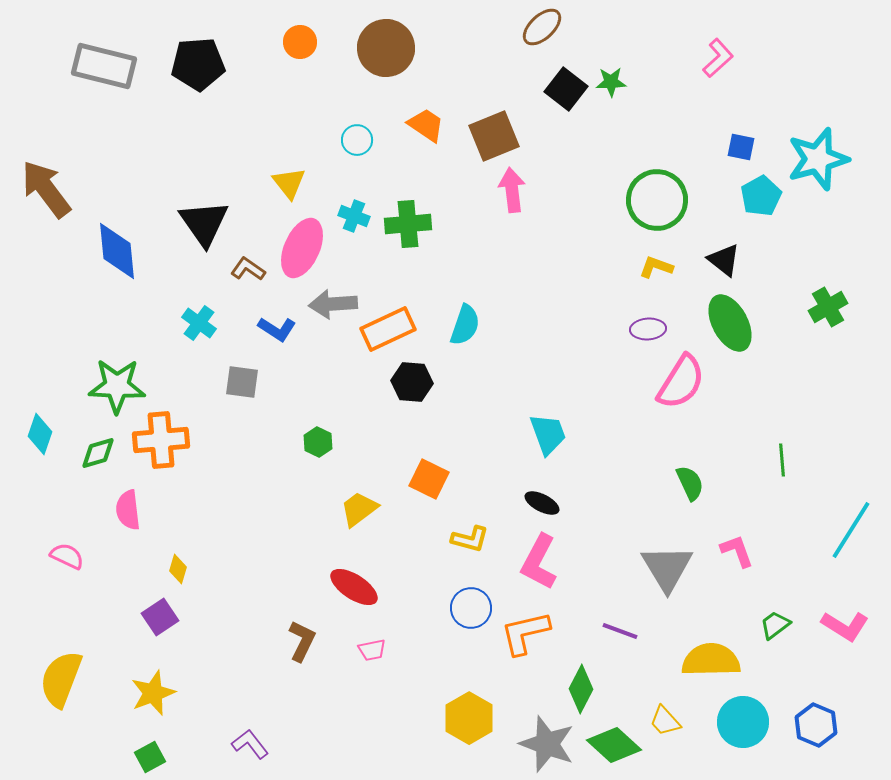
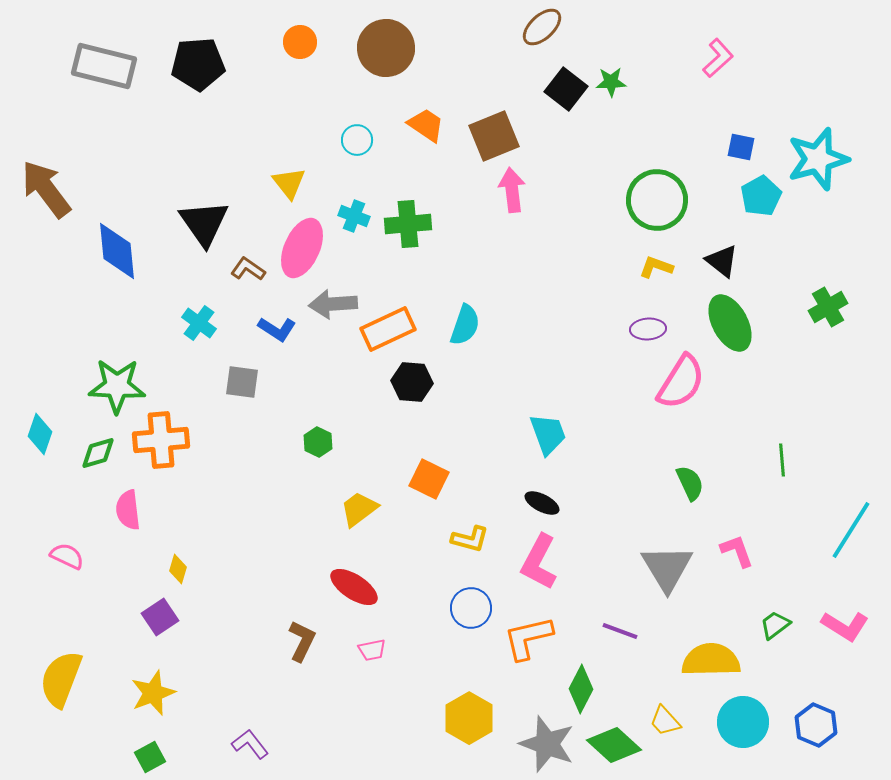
black triangle at (724, 260): moved 2 px left, 1 px down
orange L-shape at (525, 633): moved 3 px right, 5 px down
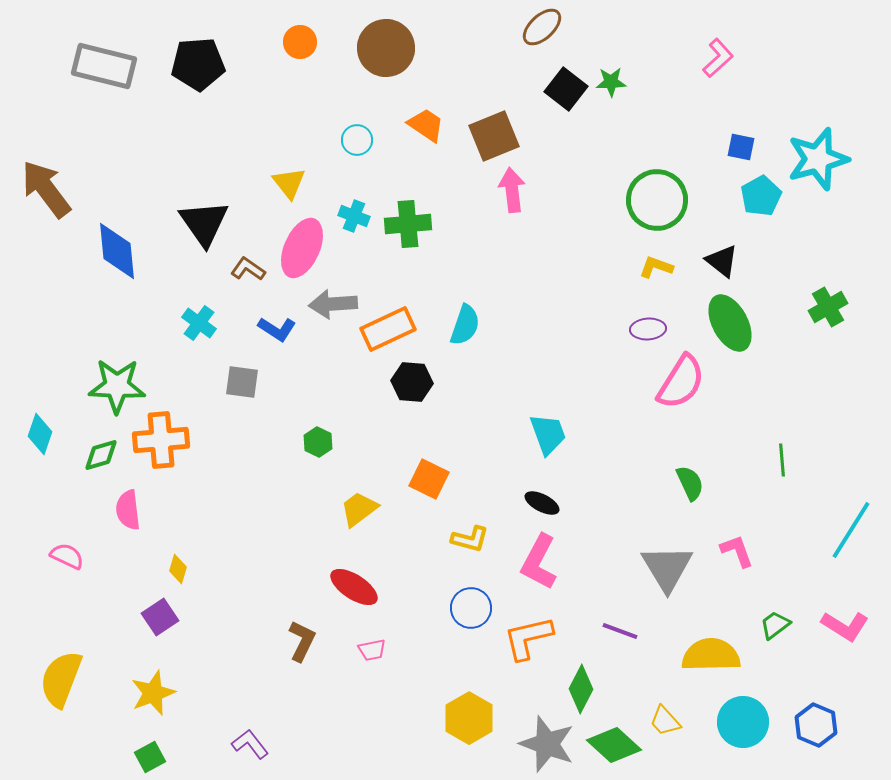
green diamond at (98, 453): moved 3 px right, 2 px down
yellow semicircle at (711, 660): moved 5 px up
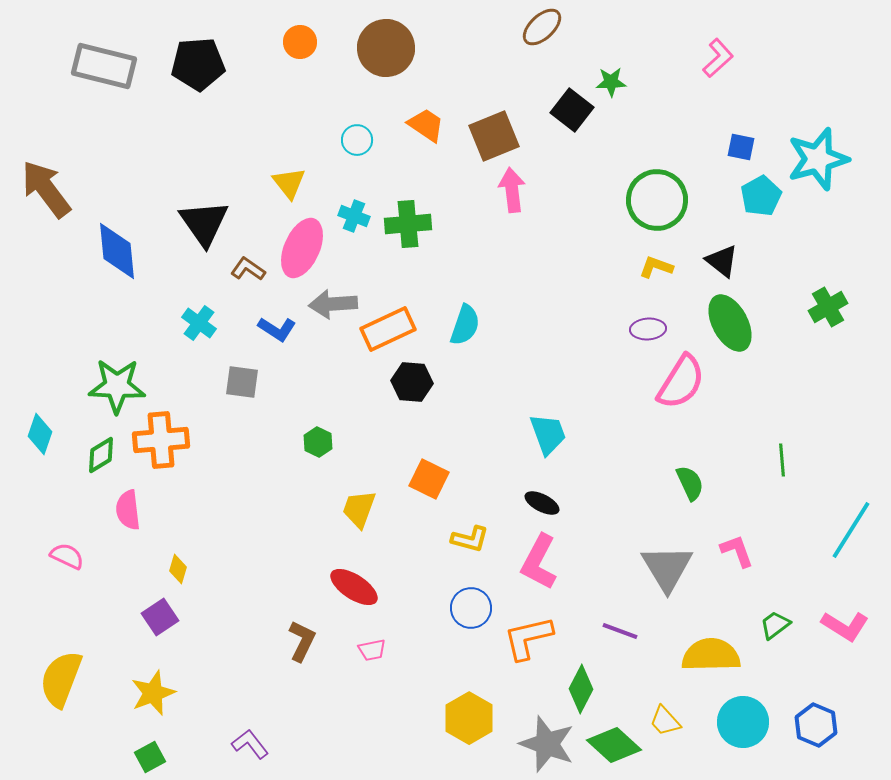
black square at (566, 89): moved 6 px right, 21 px down
green diamond at (101, 455): rotated 15 degrees counterclockwise
yellow trapezoid at (359, 509): rotated 33 degrees counterclockwise
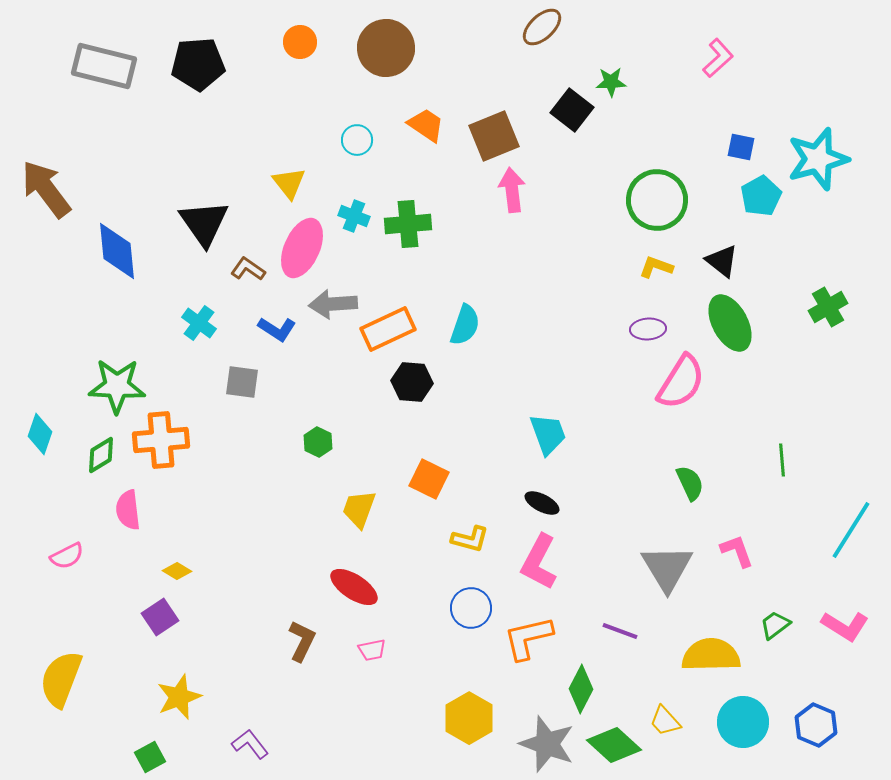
pink semicircle at (67, 556): rotated 128 degrees clockwise
yellow diamond at (178, 569): moved 1 px left, 2 px down; rotated 76 degrees counterclockwise
yellow star at (153, 693): moved 26 px right, 4 px down
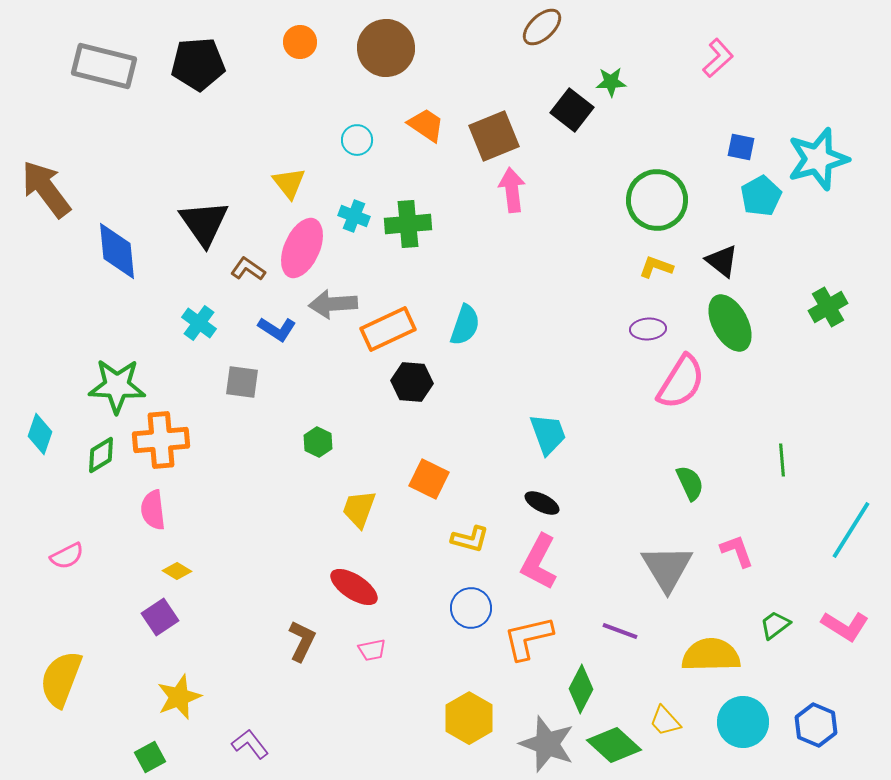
pink semicircle at (128, 510): moved 25 px right
